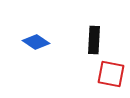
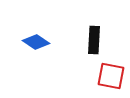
red square: moved 2 px down
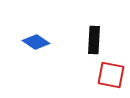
red square: moved 1 px up
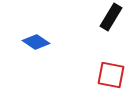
black rectangle: moved 17 px right, 23 px up; rotated 28 degrees clockwise
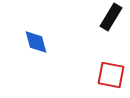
blue diamond: rotated 40 degrees clockwise
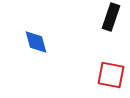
black rectangle: rotated 12 degrees counterclockwise
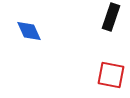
blue diamond: moved 7 px left, 11 px up; rotated 8 degrees counterclockwise
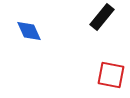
black rectangle: moved 9 px left; rotated 20 degrees clockwise
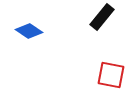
blue diamond: rotated 32 degrees counterclockwise
